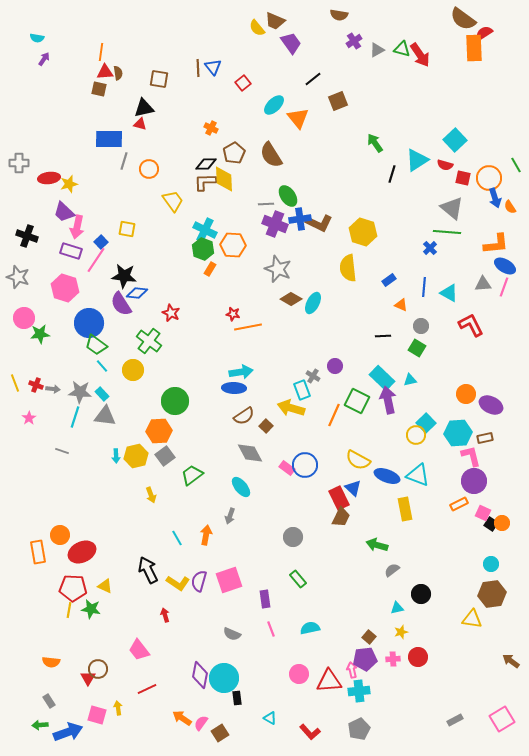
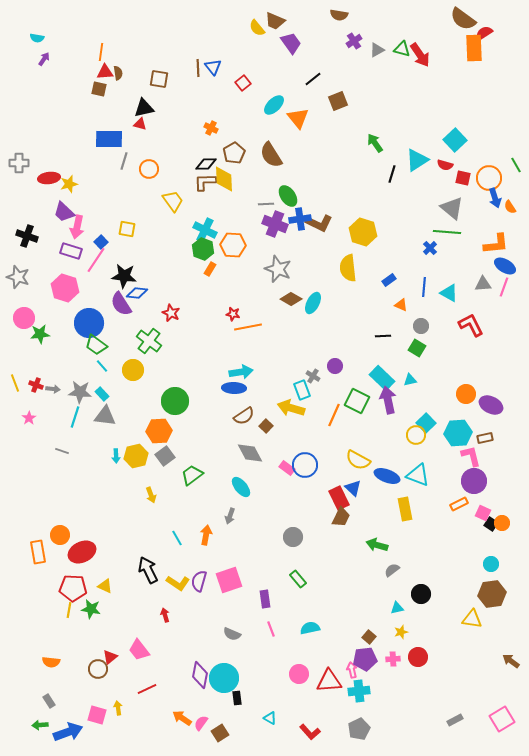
red triangle at (88, 678): moved 22 px right, 21 px up; rotated 21 degrees clockwise
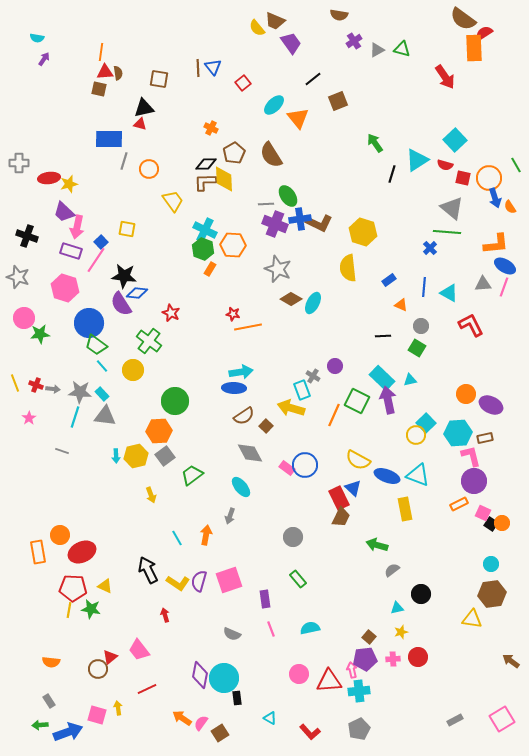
red arrow at (420, 55): moved 25 px right, 22 px down
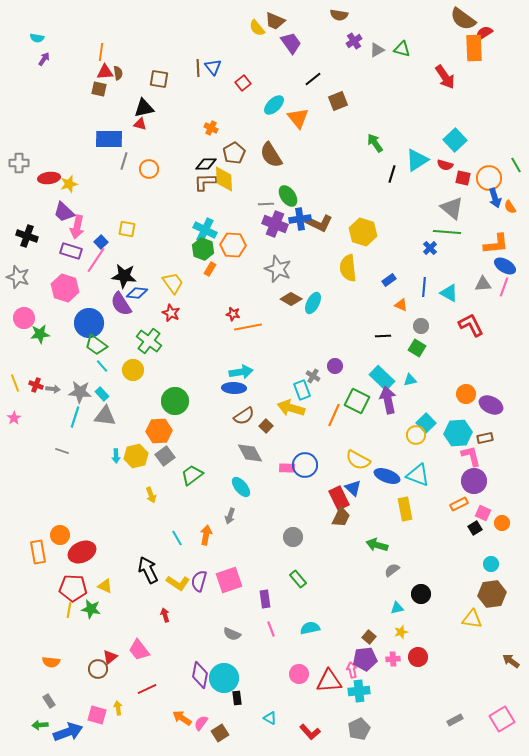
yellow trapezoid at (173, 201): moved 82 px down
pink star at (29, 418): moved 15 px left
pink rectangle at (287, 468): rotated 35 degrees counterclockwise
black square at (491, 524): moved 16 px left, 4 px down; rotated 24 degrees clockwise
